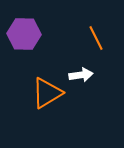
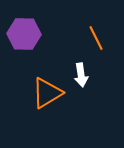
white arrow: rotated 90 degrees clockwise
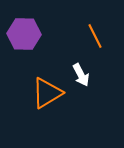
orange line: moved 1 px left, 2 px up
white arrow: rotated 20 degrees counterclockwise
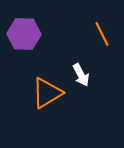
orange line: moved 7 px right, 2 px up
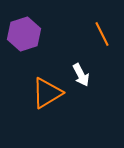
purple hexagon: rotated 20 degrees counterclockwise
